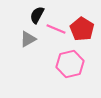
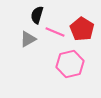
black semicircle: rotated 12 degrees counterclockwise
pink line: moved 1 px left, 3 px down
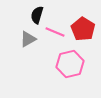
red pentagon: moved 1 px right
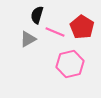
red pentagon: moved 1 px left, 2 px up
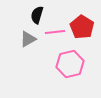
pink line: rotated 30 degrees counterclockwise
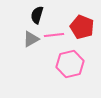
red pentagon: rotated 10 degrees counterclockwise
pink line: moved 1 px left, 3 px down
gray triangle: moved 3 px right
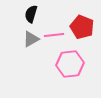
black semicircle: moved 6 px left, 1 px up
pink hexagon: rotated 8 degrees clockwise
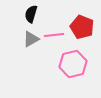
pink hexagon: moved 3 px right; rotated 8 degrees counterclockwise
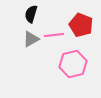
red pentagon: moved 1 px left, 2 px up
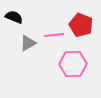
black semicircle: moved 17 px left, 3 px down; rotated 96 degrees clockwise
gray triangle: moved 3 px left, 4 px down
pink hexagon: rotated 12 degrees clockwise
